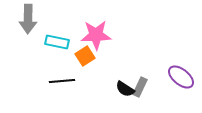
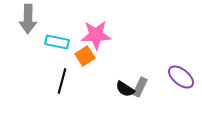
black line: rotated 70 degrees counterclockwise
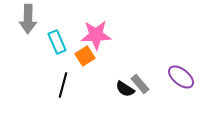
cyan rectangle: rotated 55 degrees clockwise
black line: moved 1 px right, 4 px down
gray rectangle: moved 3 px up; rotated 66 degrees counterclockwise
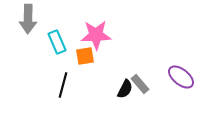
orange square: rotated 24 degrees clockwise
black semicircle: rotated 96 degrees counterclockwise
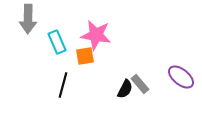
pink star: rotated 12 degrees clockwise
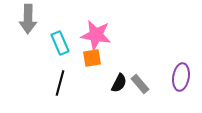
cyan rectangle: moved 3 px right, 1 px down
orange square: moved 7 px right, 2 px down
purple ellipse: rotated 60 degrees clockwise
black line: moved 3 px left, 2 px up
black semicircle: moved 6 px left, 6 px up
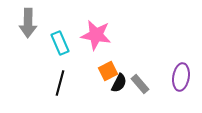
gray arrow: moved 4 px down
orange square: moved 16 px right, 13 px down; rotated 18 degrees counterclockwise
